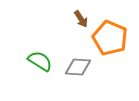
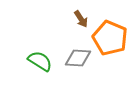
gray diamond: moved 9 px up
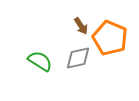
brown arrow: moved 7 px down
gray diamond: rotated 16 degrees counterclockwise
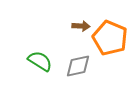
brown arrow: rotated 54 degrees counterclockwise
gray diamond: moved 8 px down
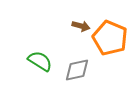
brown arrow: rotated 12 degrees clockwise
gray diamond: moved 1 px left, 4 px down
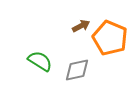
brown arrow: rotated 42 degrees counterclockwise
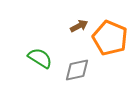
brown arrow: moved 2 px left
green semicircle: moved 3 px up
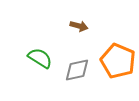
brown arrow: rotated 42 degrees clockwise
orange pentagon: moved 8 px right, 23 px down
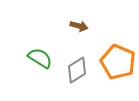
orange pentagon: moved 1 px down
gray diamond: rotated 20 degrees counterclockwise
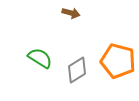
brown arrow: moved 8 px left, 13 px up
orange pentagon: moved 1 px up; rotated 8 degrees counterclockwise
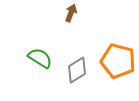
brown arrow: rotated 84 degrees counterclockwise
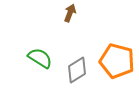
brown arrow: moved 1 px left
orange pentagon: moved 1 px left
